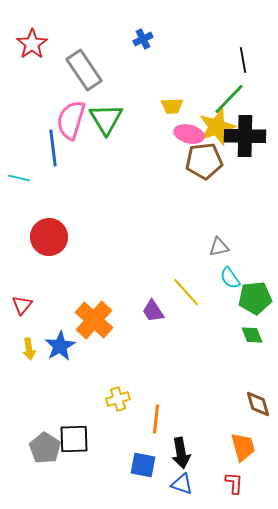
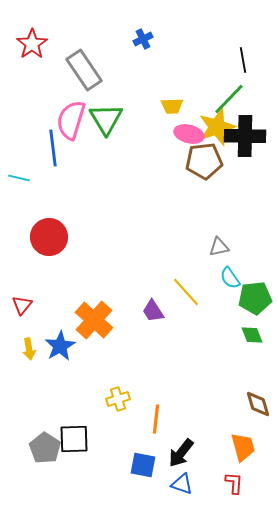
black arrow: rotated 48 degrees clockwise
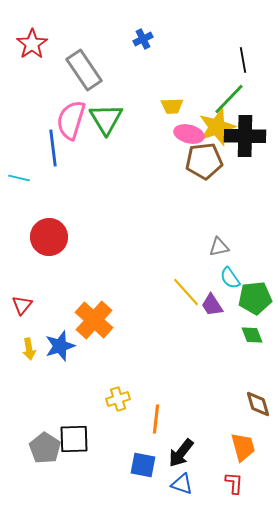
purple trapezoid: moved 59 px right, 6 px up
blue star: rotated 12 degrees clockwise
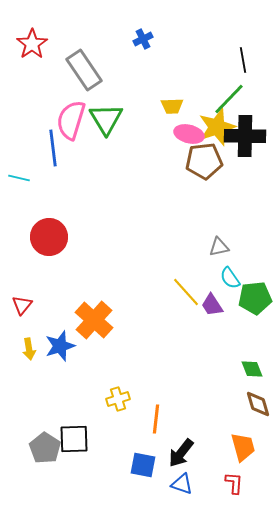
green diamond: moved 34 px down
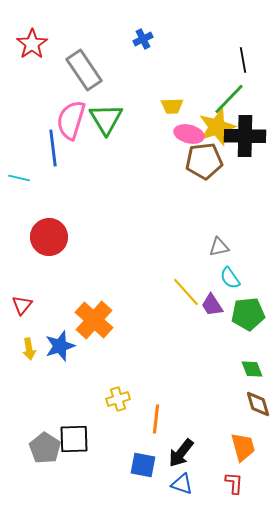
green pentagon: moved 7 px left, 16 px down
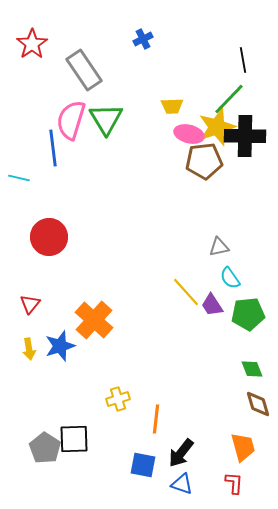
red triangle: moved 8 px right, 1 px up
